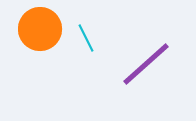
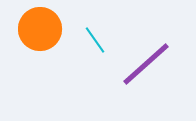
cyan line: moved 9 px right, 2 px down; rotated 8 degrees counterclockwise
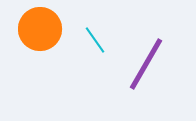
purple line: rotated 18 degrees counterclockwise
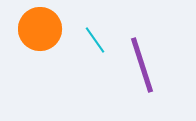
purple line: moved 4 px left, 1 px down; rotated 48 degrees counterclockwise
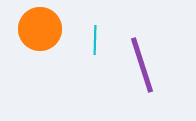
cyan line: rotated 36 degrees clockwise
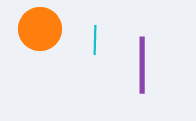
purple line: rotated 18 degrees clockwise
